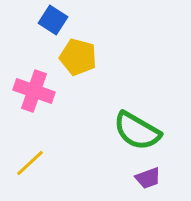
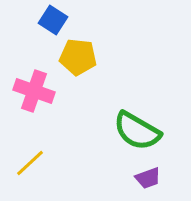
yellow pentagon: rotated 9 degrees counterclockwise
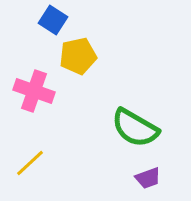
yellow pentagon: moved 1 px up; rotated 18 degrees counterclockwise
green semicircle: moved 2 px left, 3 px up
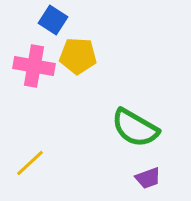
yellow pentagon: rotated 15 degrees clockwise
pink cross: moved 25 px up; rotated 9 degrees counterclockwise
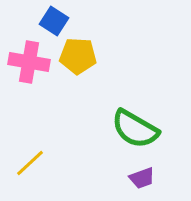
blue square: moved 1 px right, 1 px down
pink cross: moved 5 px left, 4 px up
green semicircle: moved 1 px down
purple trapezoid: moved 6 px left
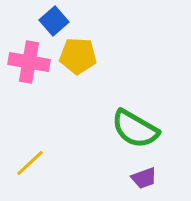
blue square: rotated 16 degrees clockwise
purple trapezoid: moved 2 px right
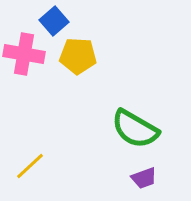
pink cross: moved 5 px left, 8 px up
yellow line: moved 3 px down
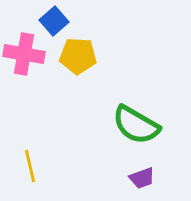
green semicircle: moved 1 px right, 4 px up
yellow line: rotated 60 degrees counterclockwise
purple trapezoid: moved 2 px left
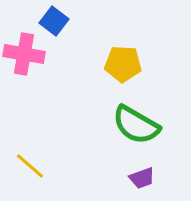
blue square: rotated 12 degrees counterclockwise
yellow pentagon: moved 45 px right, 8 px down
yellow line: rotated 36 degrees counterclockwise
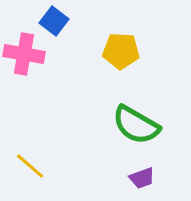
yellow pentagon: moved 2 px left, 13 px up
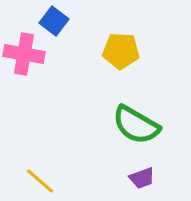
yellow line: moved 10 px right, 15 px down
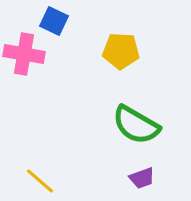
blue square: rotated 12 degrees counterclockwise
